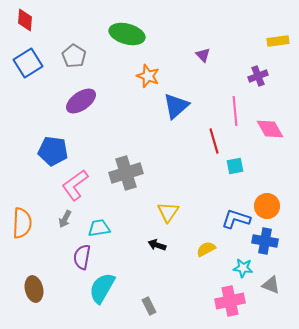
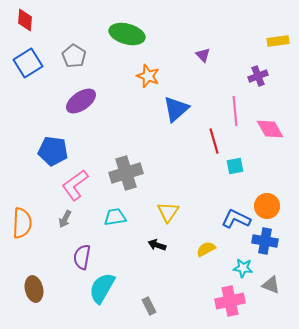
blue triangle: moved 3 px down
blue L-shape: rotated 8 degrees clockwise
cyan trapezoid: moved 16 px right, 11 px up
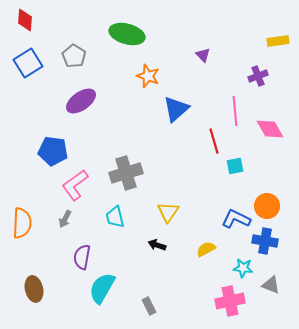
cyan trapezoid: rotated 95 degrees counterclockwise
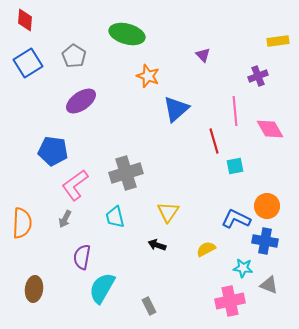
gray triangle: moved 2 px left
brown ellipse: rotated 20 degrees clockwise
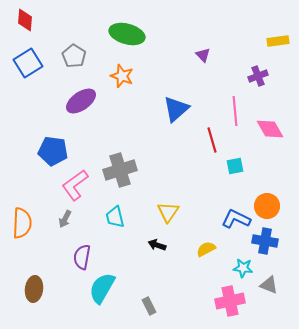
orange star: moved 26 px left
red line: moved 2 px left, 1 px up
gray cross: moved 6 px left, 3 px up
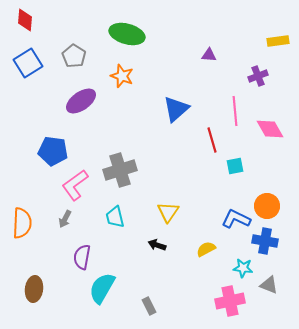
purple triangle: moved 6 px right; rotated 42 degrees counterclockwise
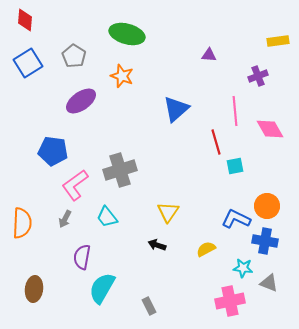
red line: moved 4 px right, 2 px down
cyan trapezoid: moved 8 px left; rotated 25 degrees counterclockwise
gray triangle: moved 2 px up
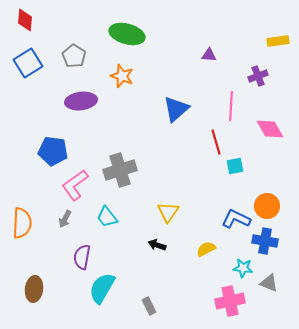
purple ellipse: rotated 28 degrees clockwise
pink line: moved 4 px left, 5 px up; rotated 8 degrees clockwise
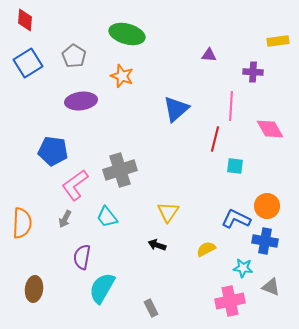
purple cross: moved 5 px left, 4 px up; rotated 24 degrees clockwise
red line: moved 1 px left, 3 px up; rotated 30 degrees clockwise
cyan square: rotated 18 degrees clockwise
gray triangle: moved 2 px right, 4 px down
gray rectangle: moved 2 px right, 2 px down
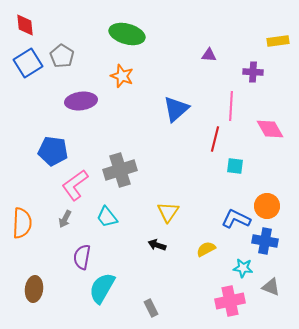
red diamond: moved 5 px down; rotated 10 degrees counterclockwise
gray pentagon: moved 12 px left
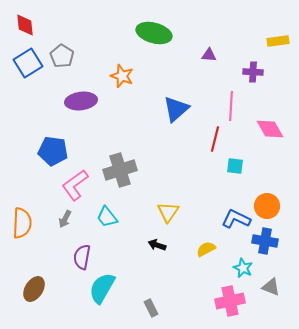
green ellipse: moved 27 px right, 1 px up
cyan star: rotated 18 degrees clockwise
brown ellipse: rotated 25 degrees clockwise
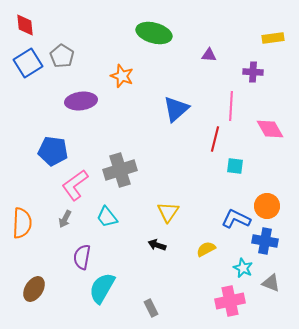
yellow rectangle: moved 5 px left, 3 px up
gray triangle: moved 4 px up
